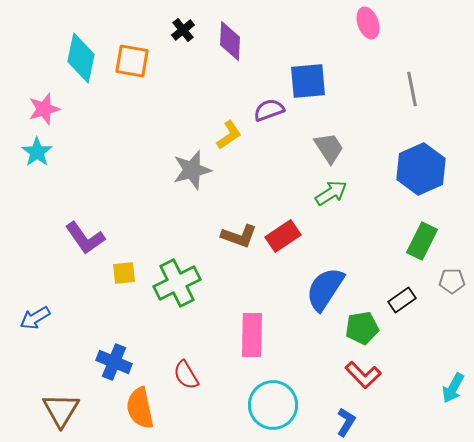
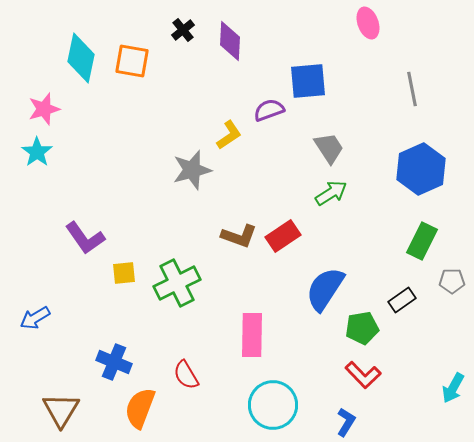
orange semicircle: rotated 33 degrees clockwise
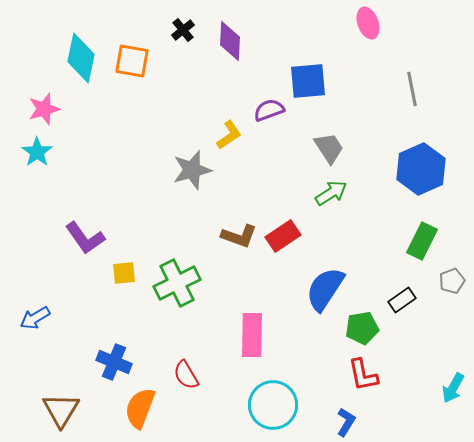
gray pentagon: rotated 20 degrees counterclockwise
red L-shape: rotated 33 degrees clockwise
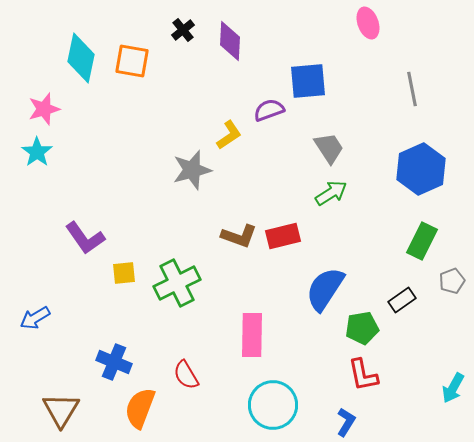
red rectangle: rotated 20 degrees clockwise
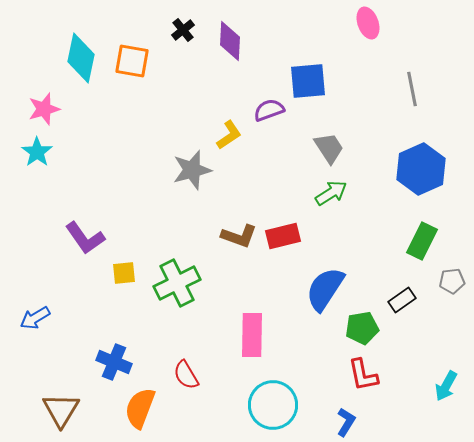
gray pentagon: rotated 15 degrees clockwise
cyan arrow: moved 7 px left, 2 px up
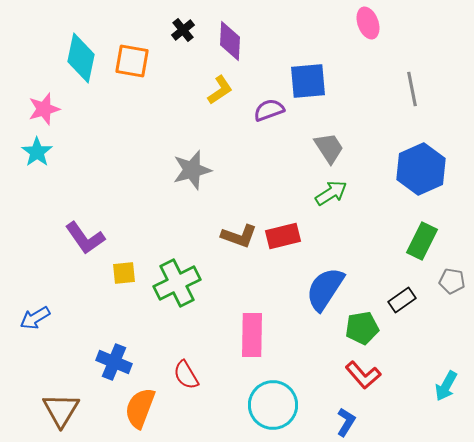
yellow L-shape: moved 9 px left, 45 px up
gray pentagon: rotated 15 degrees clockwise
red L-shape: rotated 30 degrees counterclockwise
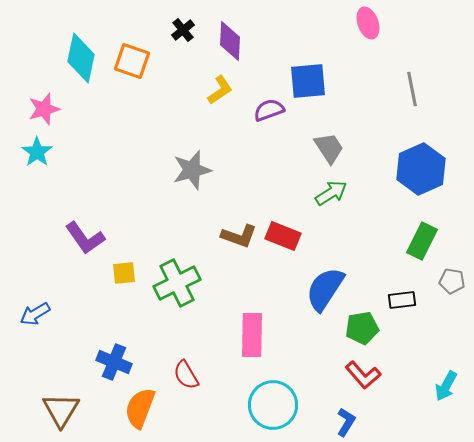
orange square: rotated 9 degrees clockwise
red rectangle: rotated 36 degrees clockwise
black rectangle: rotated 28 degrees clockwise
blue arrow: moved 4 px up
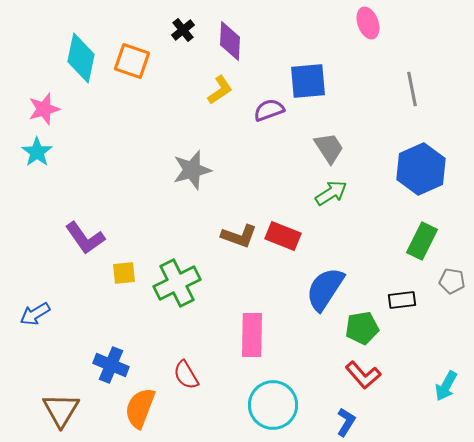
blue cross: moved 3 px left, 3 px down
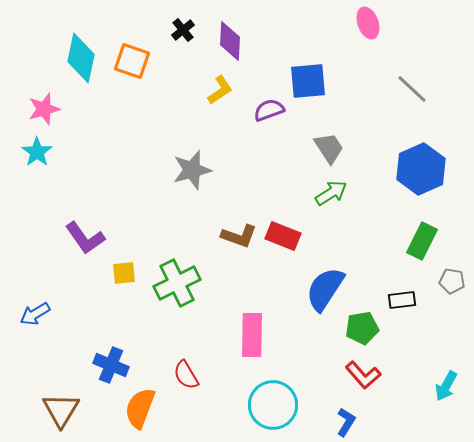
gray line: rotated 36 degrees counterclockwise
